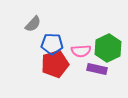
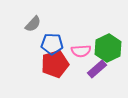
purple rectangle: rotated 54 degrees counterclockwise
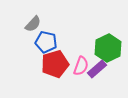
blue pentagon: moved 6 px left, 2 px up; rotated 10 degrees clockwise
pink semicircle: moved 15 px down; rotated 66 degrees counterclockwise
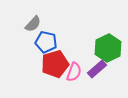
pink semicircle: moved 7 px left, 6 px down
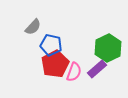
gray semicircle: moved 3 px down
blue pentagon: moved 5 px right, 3 px down
red pentagon: rotated 12 degrees counterclockwise
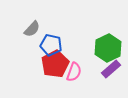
gray semicircle: moved 1 px left, 2 px down
purple rectangle: moved 14 px right
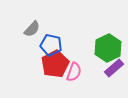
purple rectangle: moved 3 px right, 1 px up
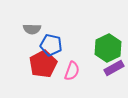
gray semicircle: rotated 48 degrees clockwise
red pentagon: moved 12 px left
purple rectangle: rotated 12 degrees clockwise
pink semicircle: moved 2 px left, 1 px up
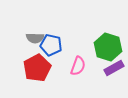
gray semicircle: moved 3 px right, 9 px down
green hexagon: moved 1 px up; rotated 16 degrees counterclockwise
red pentagon: moved 6 px left, 4 px down
pink semicircle: moved 6 px right, 5 px up
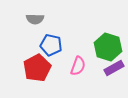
gray semicircle: moved 19 px up
